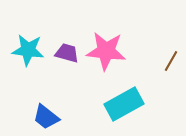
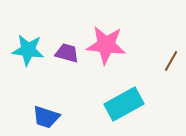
pink star: moved 6 px up
blue trapezoid: rotated 20 degrees counterclockwise
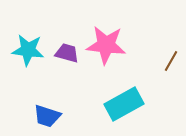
blue trapezoid: moved 1 px right, 1 px up
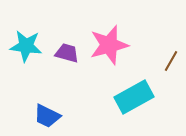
pink star: moved 3 px right; rotated 21 degrees counterclockwise
cyan star: moved 2 px left, 4 px up
cyan rectangle: moved 10 px right, 7 px up
blue trapezoid: rotated 8 degrees clockwise
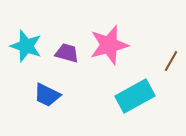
cyan star: rotated 12 degrees clockwise
cyan rectangle: moved 1 px right, 1 px up
blue trapezoid: moved 21 px up
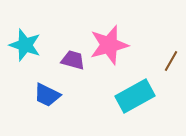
cyan star: moved 1 px left, 1 px up
purple trapezoid: moved 6 px right, 7 px down
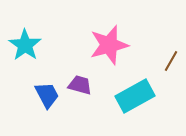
cyan star: rotated 16 degrees clockwise
purple trapezoid: moved 7 px right, 25 px down
blue trapezoid: rotated 144 degrees counterclockwise
